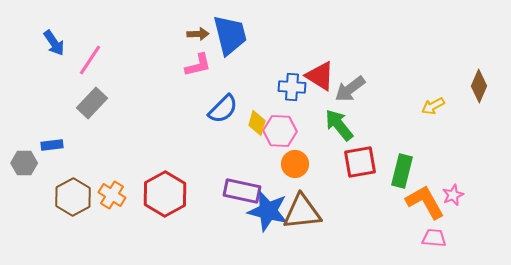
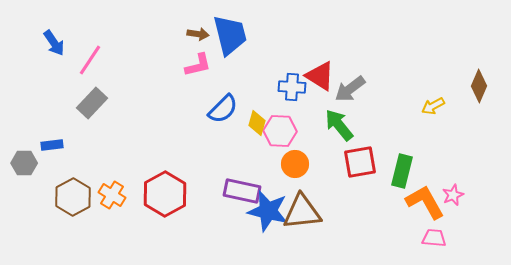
brown arrow: rotated 10 degrees clockwise
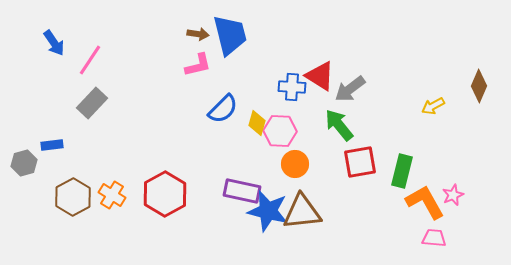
gray hexagon: rotated 15 degrees counterclockwise
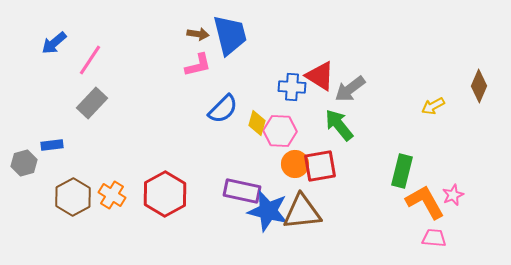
blue arrow: rotated 84 degrees clockwise
red square: moved 40 px left, 4 px down
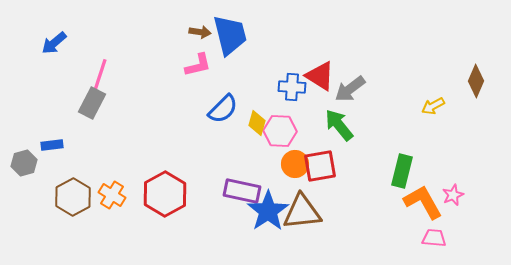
brown arrow: moved 2 px right, 2 px up
pink line: moved 10 px right, 15 px down; rotated 16 degrees counterclockwise
brown diamond: moved 3 px left, 5 px up
gray rectangle: rotated 16 degrees counterclockwise
orange L-shape: moved 2 px left
blue star: rotated 24 degrees clockwise
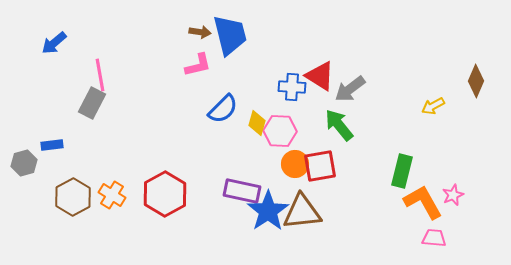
pink line: rotated 28 degrees counterclockwise
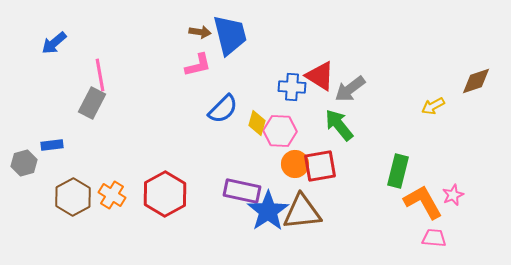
brown diamond: rotated 48 degrees clockwise
green rectangle: moved 4 px left
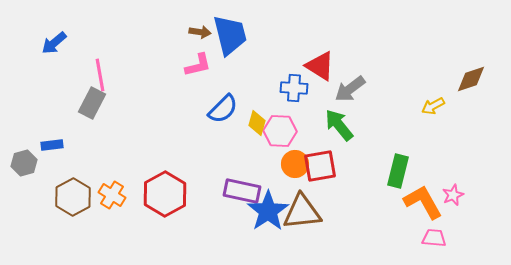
red triangle: moved 10 px up
brown diamond: moved 5 px left, 2 px up
blue cross: moved 2 px right, 1 px down
